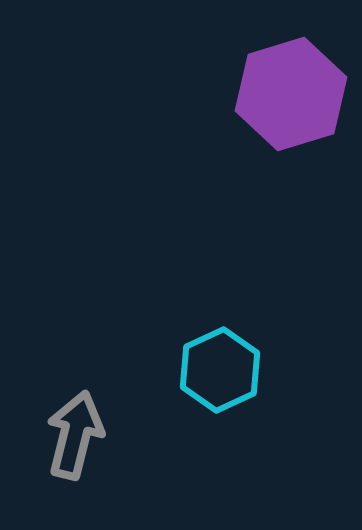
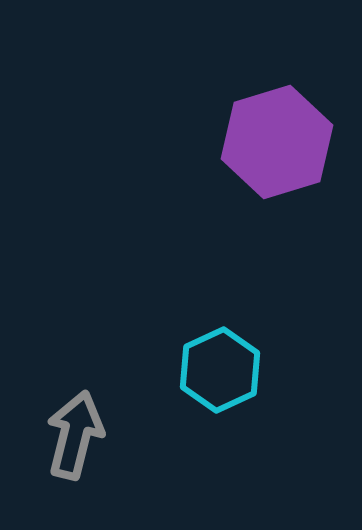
purple hexagon: moved 14 px left, 48 px down
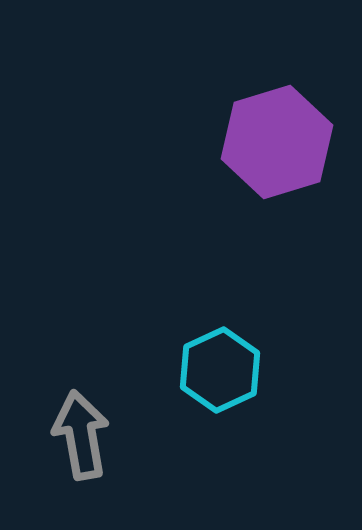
gray arrow: moved 6 px right; rotated 24 degrees counterclockwise
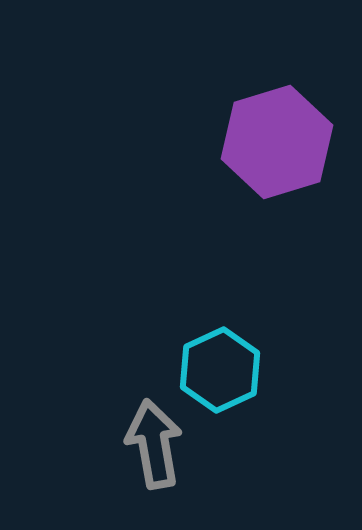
gray arrow: moved 73 px right, 9 px down
